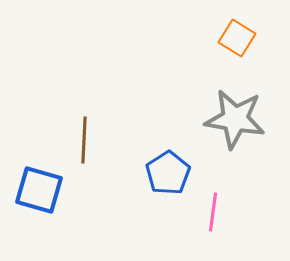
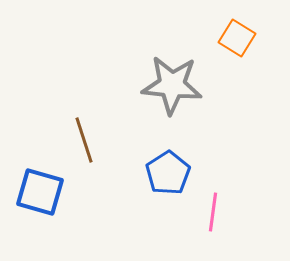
gray star: moved 63 px left, 34 px up; rotated 4 degrees counterclockwise
brown line: rotated 21 degrees counterclockwise
blue square: moved 1 px right, 2 px down
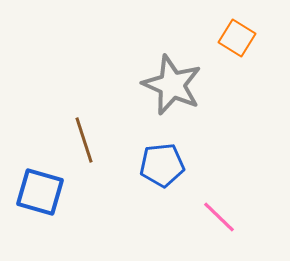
gray star: rotated 18 degrees clockwise
blue pentagon: moved 6 px left, 8 px up; rotated 27 degrees clockwise
pink line: moved 6 px right, 5 px down; rotated 54 degrees counterclockwise
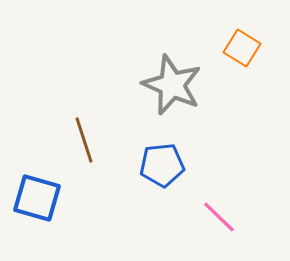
orange square: moved 5 px right, 10 px down
blue square: moved 3 px left, 6 px down
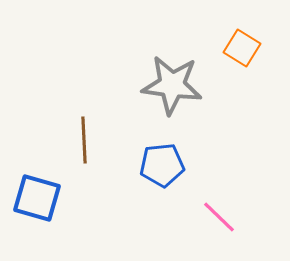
gray star: rotated 16 degrees counterclockwise
brown line: rotated 15 degrees clockwise
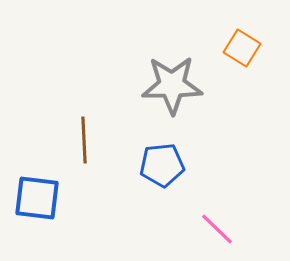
gray star: rotated 8 degrees counterclockwise
blue square: rotated 9 degrees counterclockwise
pink line: moved 2 px left, 12 px down
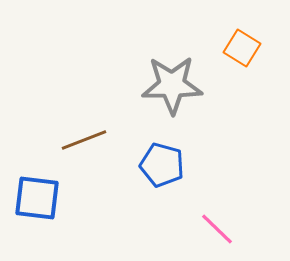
brown line: rotated 72 degrees clockwise
blue pentagon: rotated 21 degrees clockwise
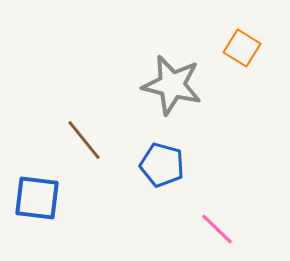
gray star: rotated 14 degrees clockwise
brown line: rotated 72 degrees clockwise
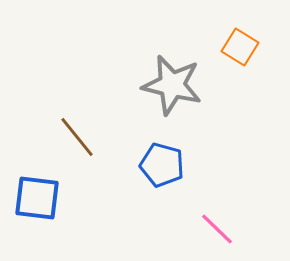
orange square: moved 2 px left, 1 px up
brown line: moved 7 px left, 3 px up
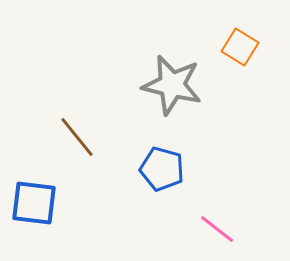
blue pentagon: moved 4 px down
blue square: moved 3 px left, 5 px down
pink line: rotated 6 degrees counterclockwise
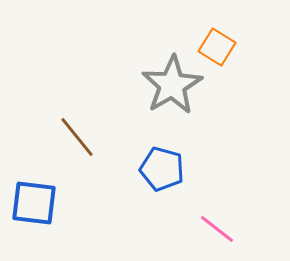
orange square: moved 23 px left
gray star: rotated 28 degrees clockwise
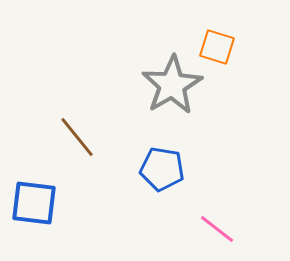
orange square: rotated 15 degrees counterclockwise
blue pentagon: rotated 6 degrees counterclockwise
